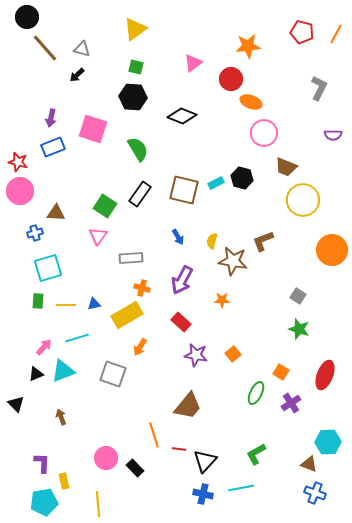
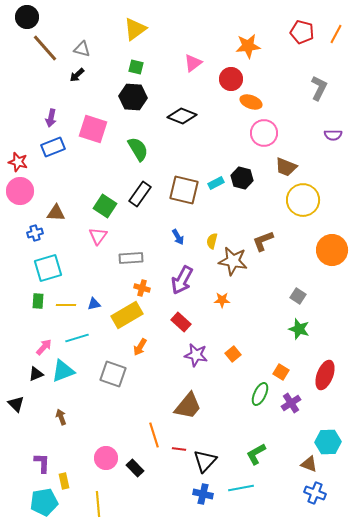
green ellipse at (256, 393): moved 4 px right, 1 px down
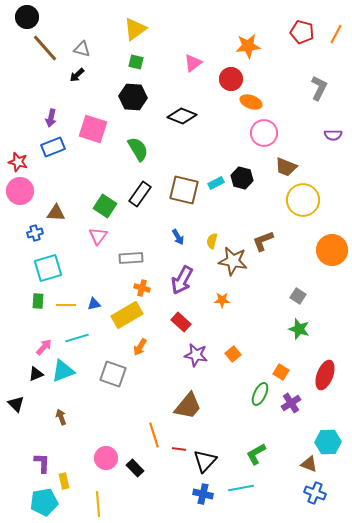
green square at (136, 67): moved 5 px up
